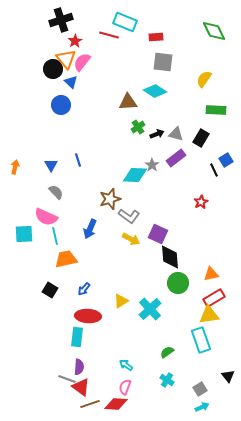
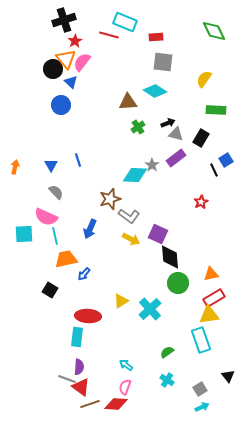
black cross at (61, 20): moved 3 px right
black arrow at (157, 134): moved 11 px right, 11 px up
blue arrow at (84, 289): moved 15 px up
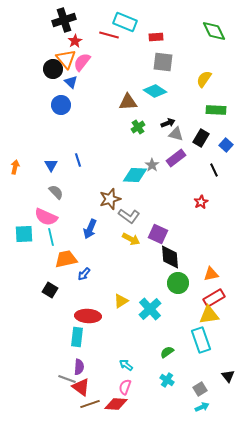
blue square at (226, 160): moved 15 px up; rotated 16 degrees counterclockwise
cyan line at (55, 236): moved 4 px left, 1 px down
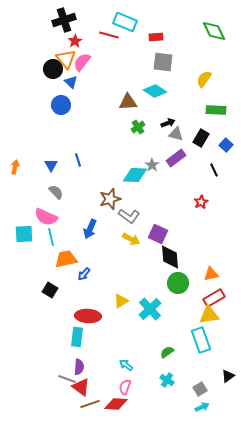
black triangle at (228, 376): rotated 32 degrees clockwise
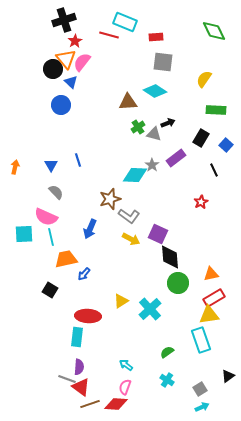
gray triangle at (176, 134): moved 22 px left
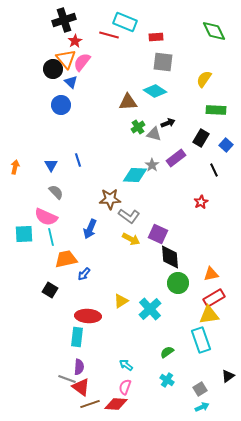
brown star at (110, 199): rotated 15 degrees clockwise
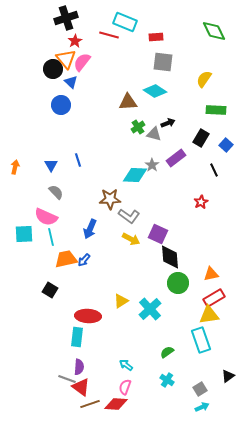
black cross at (64, 20): moved 2 px right, 2 px up
blue arrow at (84, 274): moved 14 px up
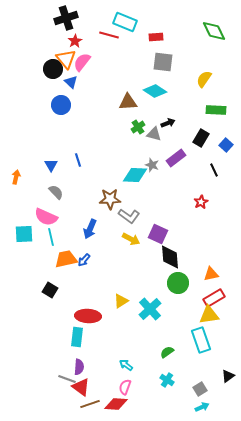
gray star at (152, 165): rotated 16 degrees counterclockwise
orange arrow at (15, 167): moved 1 px right, 10 px down
